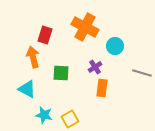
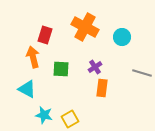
cyan circle: moved 7 px right, 9 px up
green square: moved 4 px up
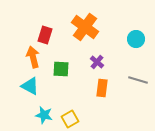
orange cross: rotated 8 degrees clockwise
cyan circle: moved 14 px right, 2 px down
purple cross: moved 2 px right, 5 px up; rotated 16 degrees counterclockwise
gray line: moved 4 px left, 7 px down
cyan triangle: moved 3 px right, 3 px up
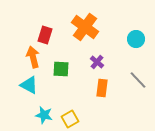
gray line: rotated 30 degrees clockwise
cyan triangle: moved 1 px left, 1 px up
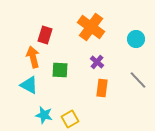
orange cross: moved 6 px right
green square: moved 1 px left, 1 px down
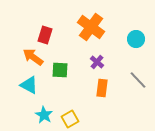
orange arrow: rotated 40 degrees counterclockwise
cyan star: rotated 18 degrees clockwise
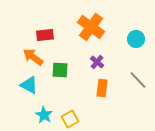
red rectangle: rotated 66 degrees clockwise
